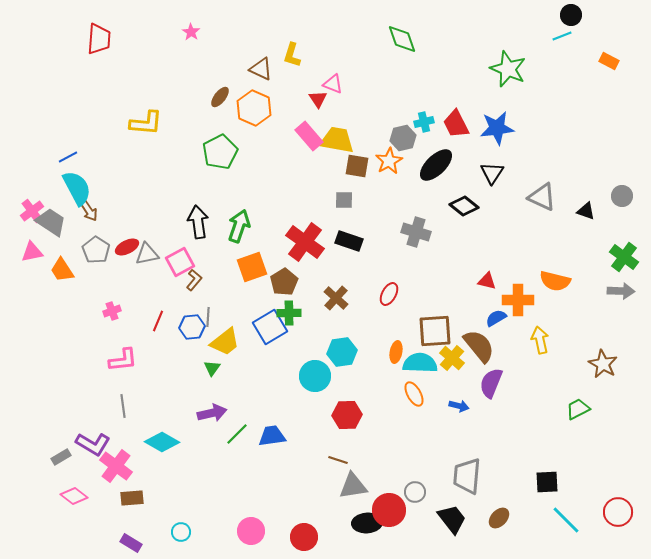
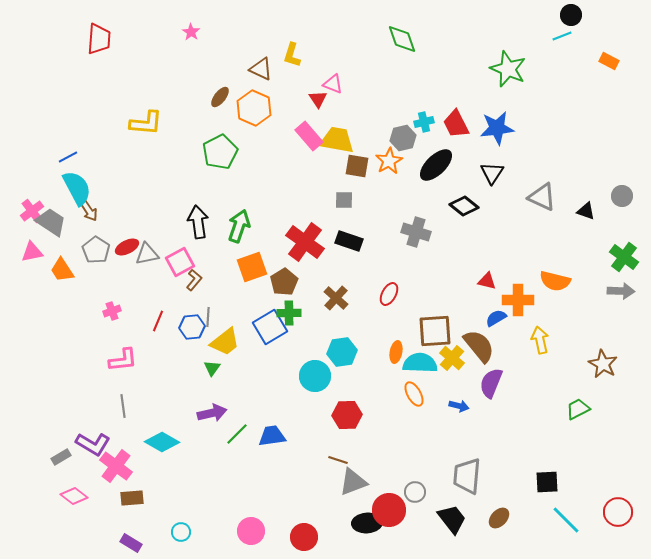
gray triangle at (353, 486): moved 4 px up; rotated 12 degrees counterclockwise
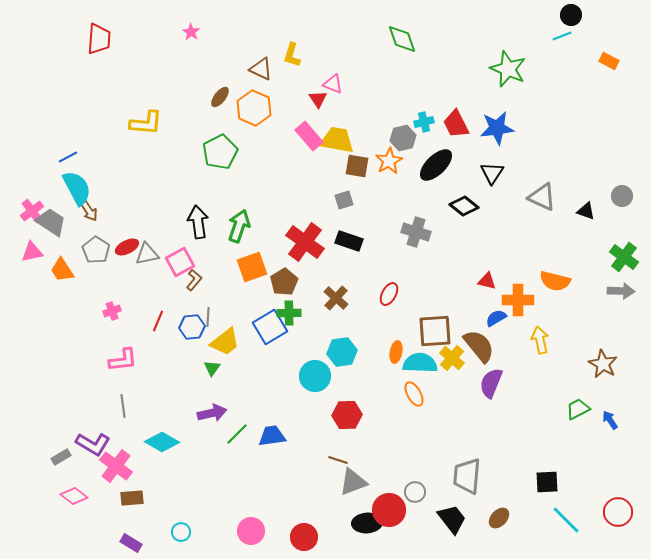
gray square at (344, 200): rotated 18 degrees counterclockwise
blue arrow at (459, 406): moved 151 px right, 14 px down; rotated 138 degrees counterclockwise
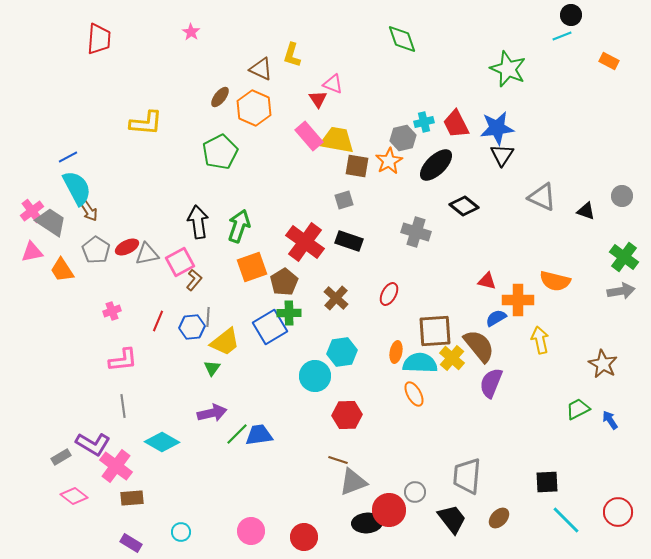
black triangle at (492, 173): moved 10 px right, 18 px up
gray arrow at (621, 291): rotated 12 degrees counterclockwise
blue trapezoid at (272, 436): moved 13 px left, 1 px up
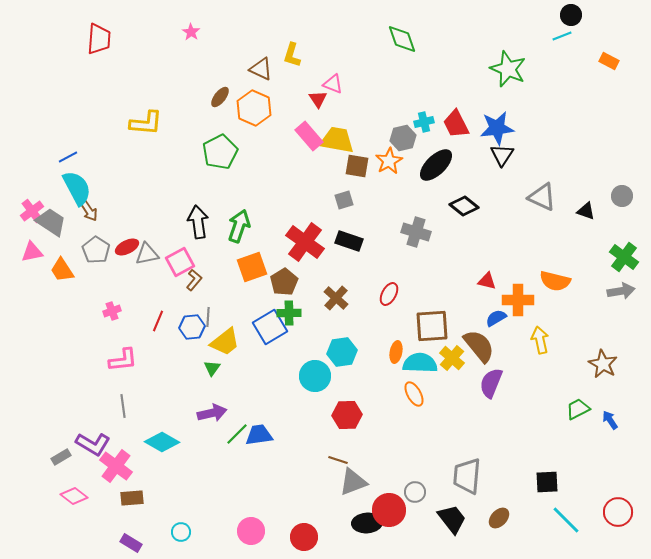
brown square at (435, 331): moved 3 px left, 5 px up
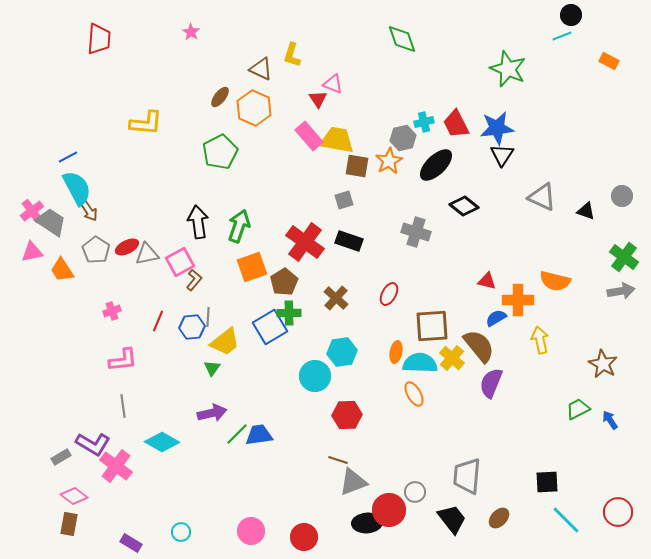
brown rectangle at (132, 498): moved 63 px left, 26 px down; rotated 75 degrees counterclockwise
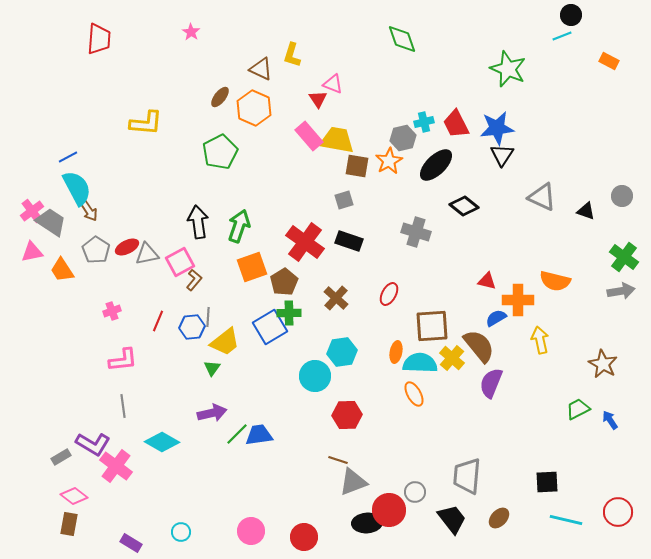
cyan line at (566, 520): rotated 32 degrees counterclockwise
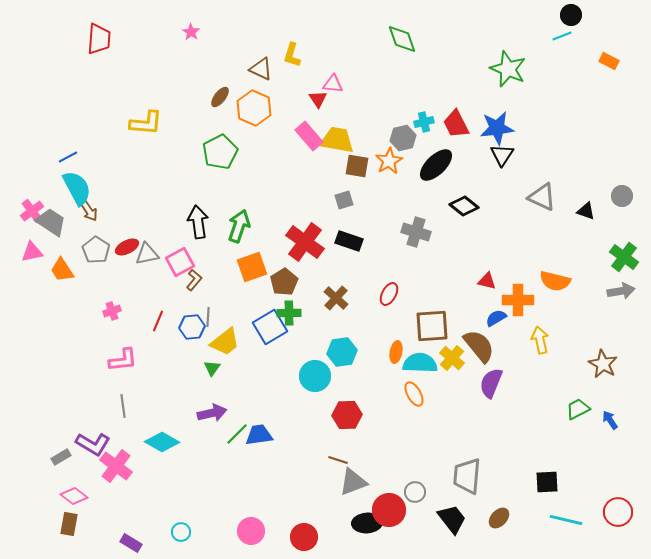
pink triangle at (333, 84): rotated 15 degrees counterclockwise
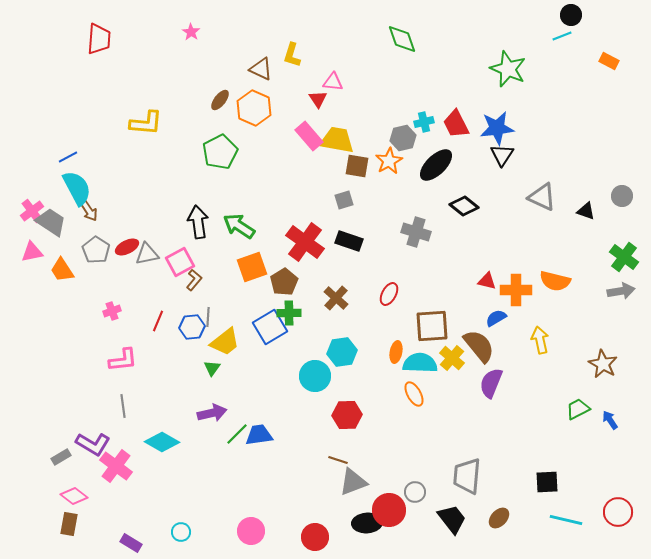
pink triangle at (333, 84): moved 2 px up
brown ellipse at (220, 97): moved 3 px down
green arrow at (239, 226): rotated 76 degrees counterclockwise
orange cross at (518, 300): moved 2 px left, 10 px up
red circle at (304, 537): moved 11 px right
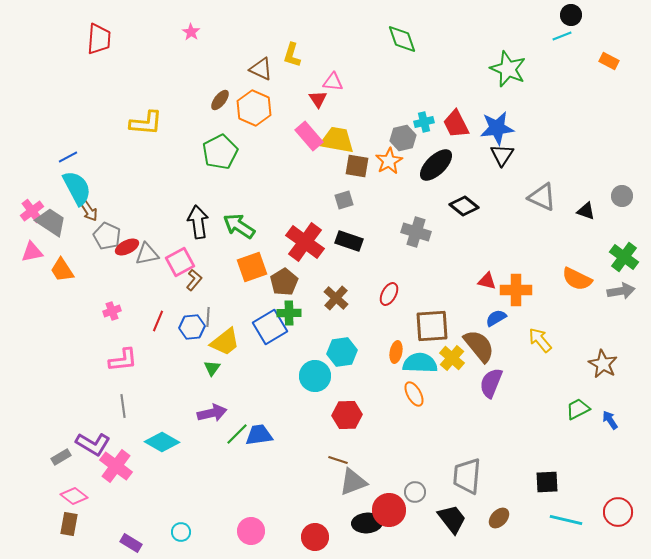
gray pentagon at (96, 250): moved 11 px right, 14 px up; rotated 8 degrees counterclockwise
orange semicircle at (555, 281): moved 22 px right, 2 px up; rotated 12 degrees clockwise
yellow arrow at (540, 340): rotated 28 degrees counterclockwise
